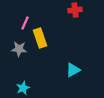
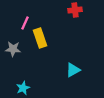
gray star: moved 6 px left
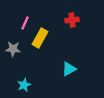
red cross: moved 3 px left, 10 px down
yellow rectangle: rotated 48 degrees clockwise
cyan triangle: moved 4 px left, 1 px up
cyan star: moved 1 px right, 3 px up
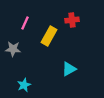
yellow rectangle: moved 9 px right, 2 px up
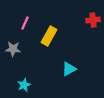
red cross: moved 21 px right
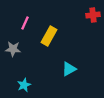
red cross: moved 5 px up
